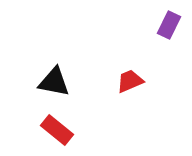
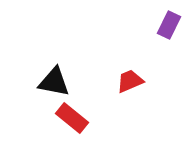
red rectangle: moved 15 px right, 12 px up
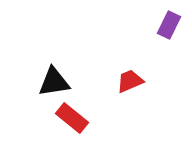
black triangle: rotated 20 degrees counterclockwise
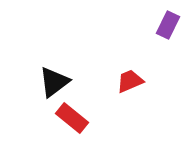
purple rectangle: moved 1 px left
black triangle: rotated 28 degrees counterclockwise
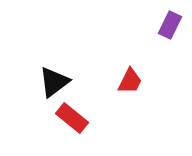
purple rectangle: moved 2 px right
red trapezoid: rotated 140 degrees clockwise
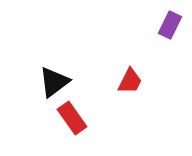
red rectangle: rotated 16 degrees clockwise
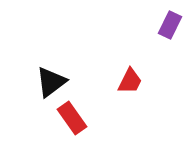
black triangle: moved 3 px left
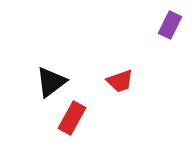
red trapezoid: moved 10 px left; rotated 44 degrees clockwise
red rectangle: rotated 64 degrees clockwise
